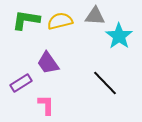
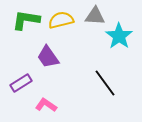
yellow semicircle: moved 1 px right, 1 px up
purple trapezoid: moved 6 px up
black line: rotated 8 degrees clockwise
pink L-shape: rotated 55 degrees counterclockwise
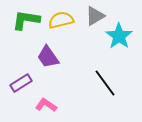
gray triangle: rotated 35 degrees counterclockwise
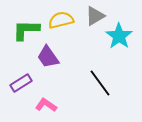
green L-shape: moved 10 px down; rotated 8 degrees counterclockwise
black line: moved 5 px left
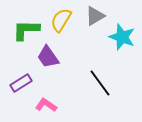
yellow semicircle: rotated 45 degrees counterclockwise
cyan star: moved 3 px right, 1 px down; rotated 16 degrees counterclockwise
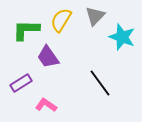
gray triangle: rotated 15 degrees counterclockwise
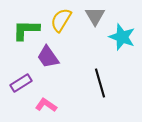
gray triangle: rotated 15 degrees counterclockwise
black line: rotated 20 degrees clockwise
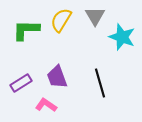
purple trapezoid: moved 9 px right, 20 px down; rotated 15 degrees clockwise
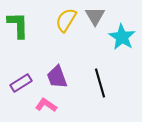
yellow semicircle: moved 5 px right
green L-shape: moved 8 px left, 5 px up; rotated 88 degrees clockwise
cyan star: rotated 12 degrees clockwise
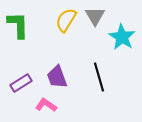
black line: moved 1 px left, 6 px up
